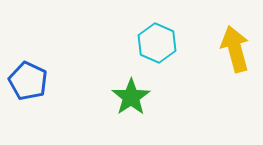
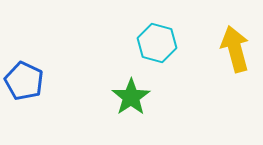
cyan hexagon: rotated 9 degrees counterclockwise
blue pentagon: moved 4 px left
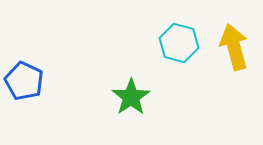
cyan hexagon: moved 22 px right
yellow arrow: moved 1 px left, 2 px up
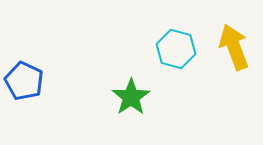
cyan hexagon: moved 3 px left, 6 px down
yellow arrow: rotated 6 degrees counterclockwise
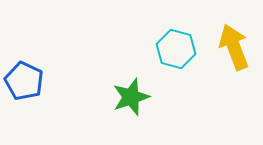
green star: rotated 15 degrees clockwise
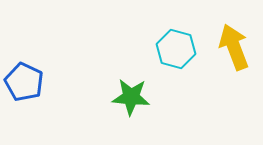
blue pentagon: moved 1 px down
green star: rotated 24 degrees clockwise
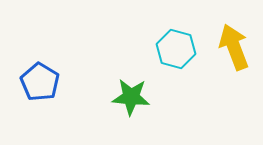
blue pentagon: moved 16 px right; rotated 6 degrees clockwise
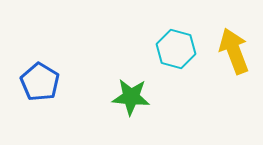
yellow arrow: moved 4 px down
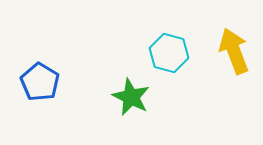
cyan hexagon: moved 7 px left, 4 px down
green star: rotated 21 degrees clockwise
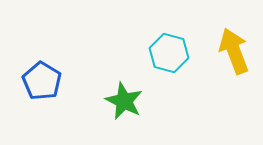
blue pentagon: moved 2 px right, 1 px up
green star: moved 7 px left, 4 px down
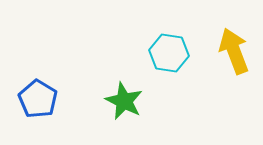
cyan hexagon: rotated 6 degrees counterclockwise
blue pentagon: moved 4 px left, 18 px down
